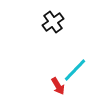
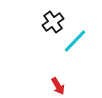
cyan line: moved 29 px up
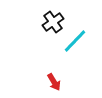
red arrow: moved 4 px left, 4 px up
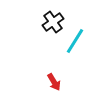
cyan line: rotated 12 degrees counterclockwise
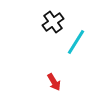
cyan line: moved 1 px right, 1 px down
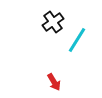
cyan line: moved 1 px right, 2 px up
